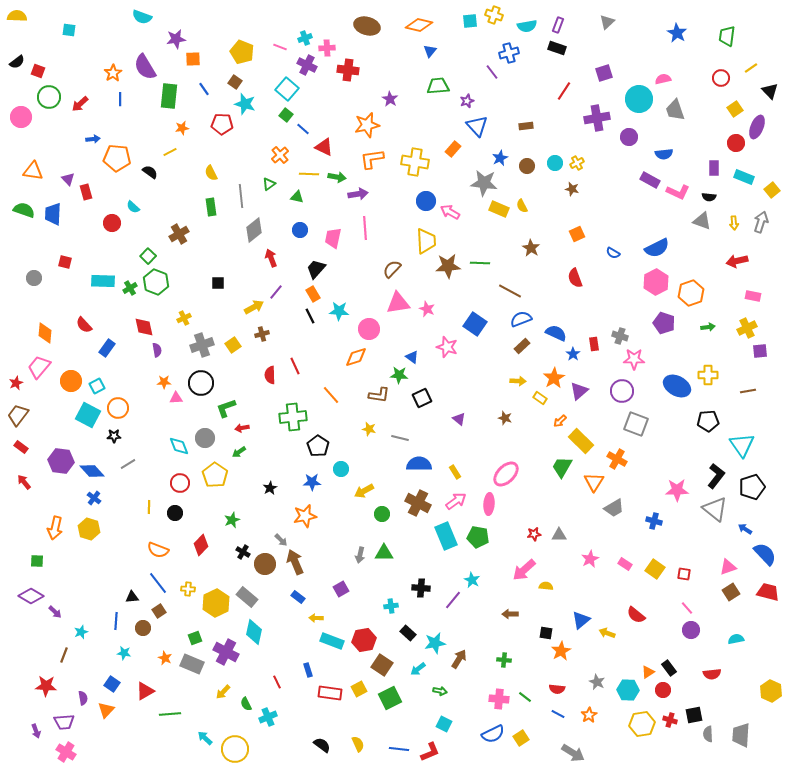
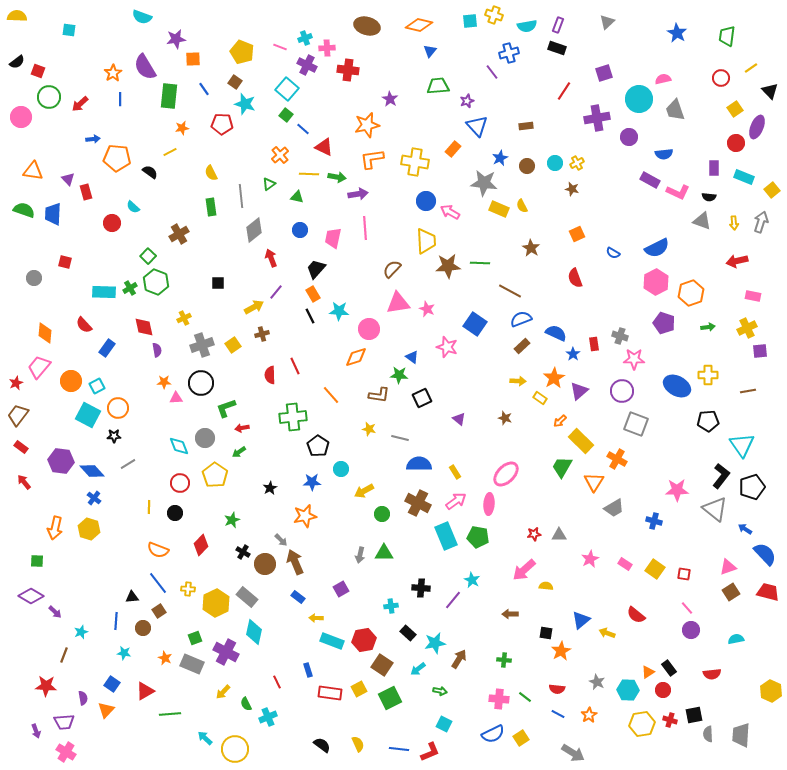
cyan rectangle at (103, 281): moved 1 px right, 11 px down
black L-shape at (716, 476): moved 5 px right
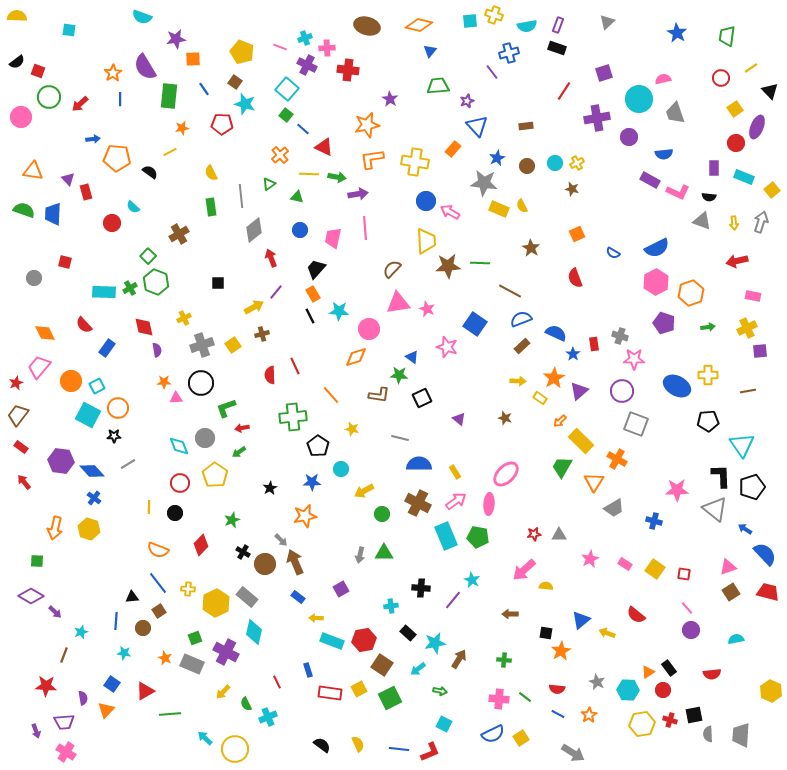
gray trapezoid at (675, 110): moved 3 px down
blue star at (500, 158): moved 3 px left
orange diamond at (45, 333): rotated 30 degrees counterclockwise
yellow star at (369, 429): moved 17 px left
black L-shape at (721, 476): rotated 40 degrees counterclockwise
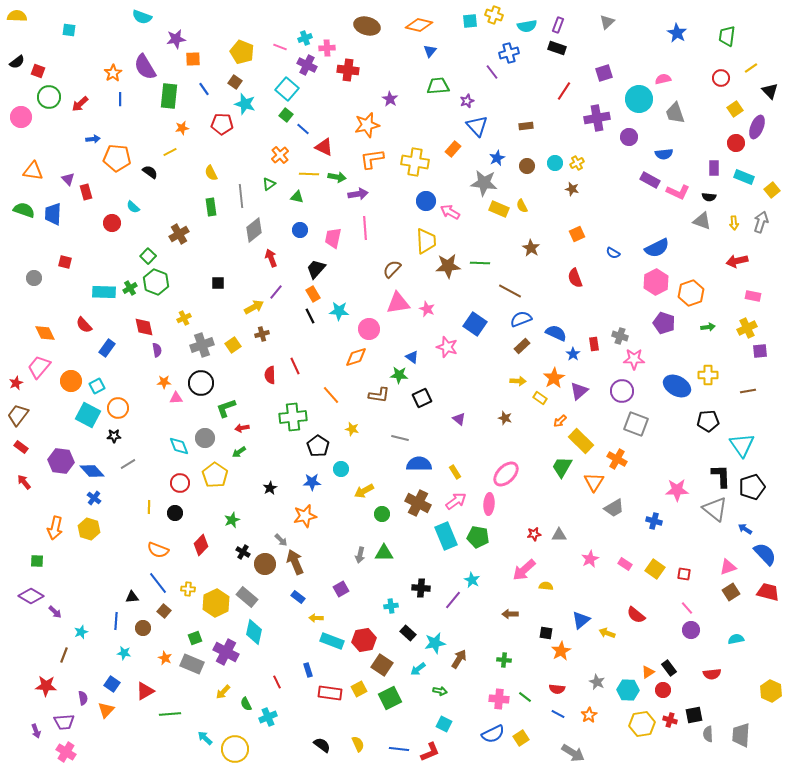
brown square at (159, 611): moved 5 px right; rotated 16 degrees counterclockwise
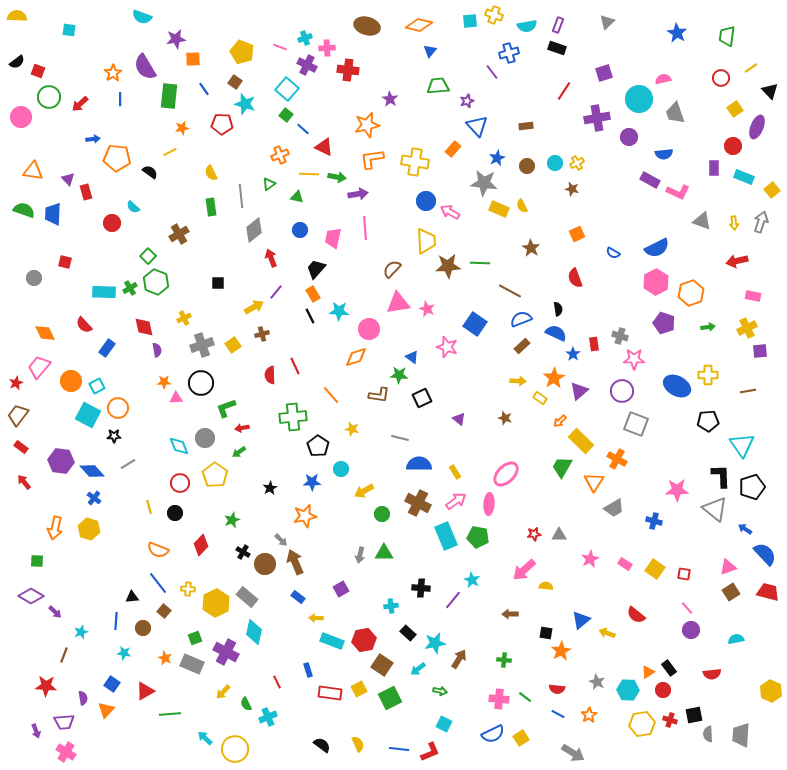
red circle at (736, 143): moved 3 px left, 3 px down
orange cross at (280, 155): rotated 18 degrees clockwise
black semicircle at (709, 197): moved 151 px left, 112 px down; rotated 104 degrees counterclockwise
yellow line at (149, 507): rotated 16 degrees counterclockwise
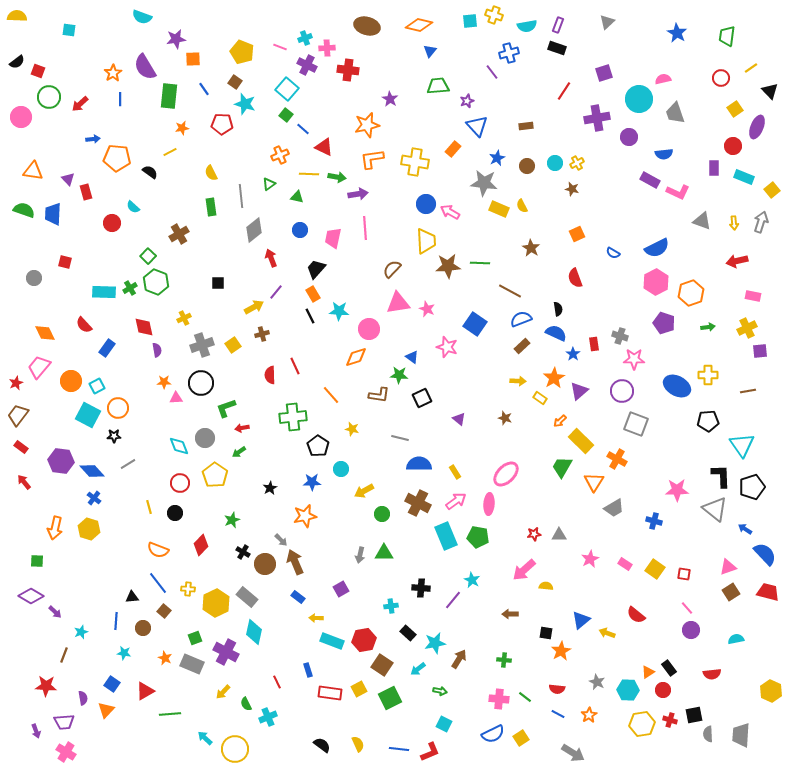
blue circle at (426, 201): moved 3 px down
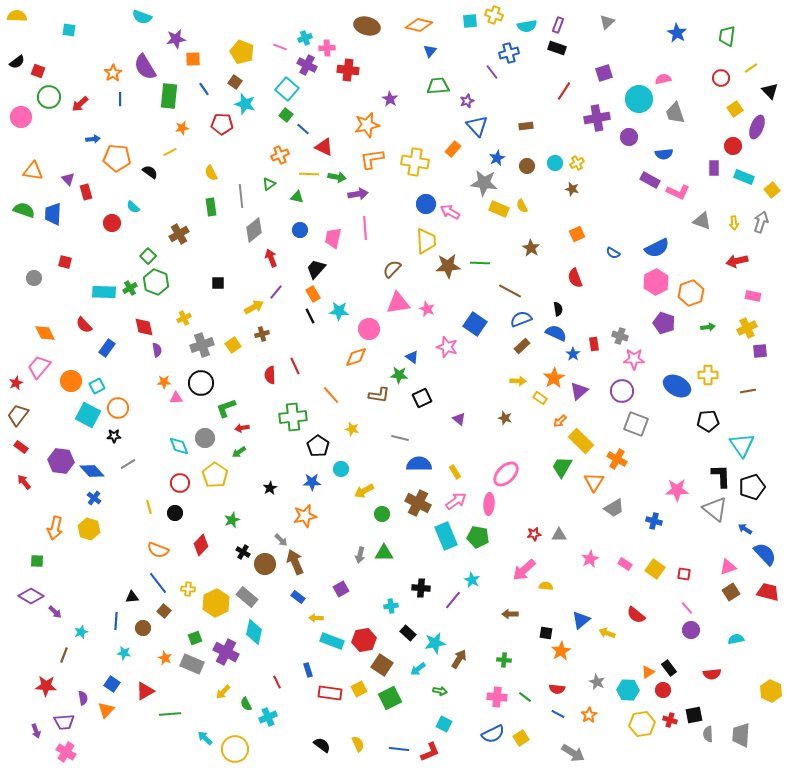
pink cross at (499, 699): moved 2 px left, 2 px up
